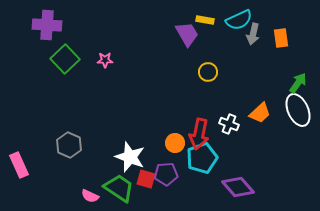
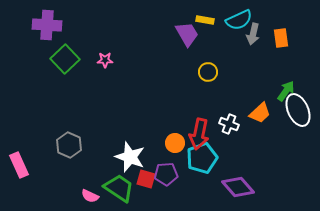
green arrow: moved 12 px left, 8 px down
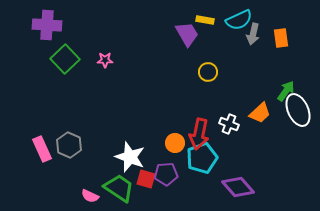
pink rectangle: moved 23 px right, 16 px up
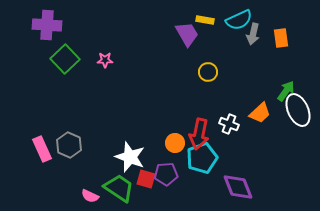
purple diamond: rotated 20 degrees clockwise
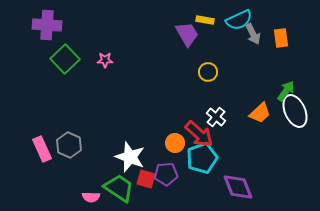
gray arrow: rotated 40 degrees counterclockwise
white ellipse: moved 3 px left, 1 px down
white cross: moved 13 px left, 7 px up; rotated 18 degrees clockwise
red arrow: rotated 60 degrees counterclockwise
pink semicircle: moved 1 px right, 1 px down; rotated 24 degrees counterclockwise
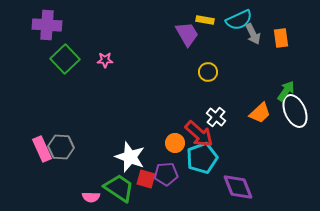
gray hexagon: moved 8 px left, 2 px down; rotated 20 degrees counterclockwise
